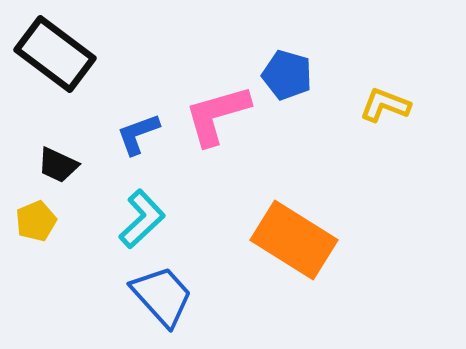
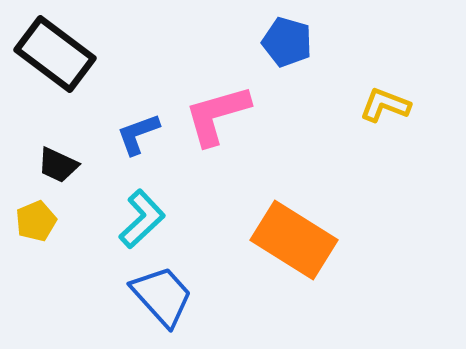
blue pentagon: moved 33 px up
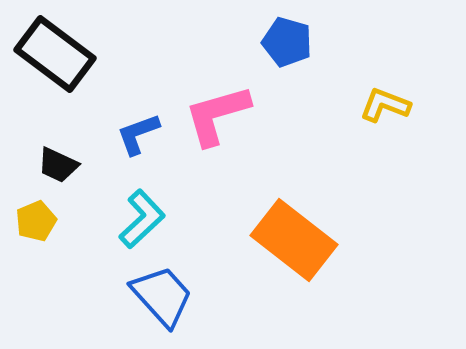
orange rectangle: rotated 6 degrees clockwise
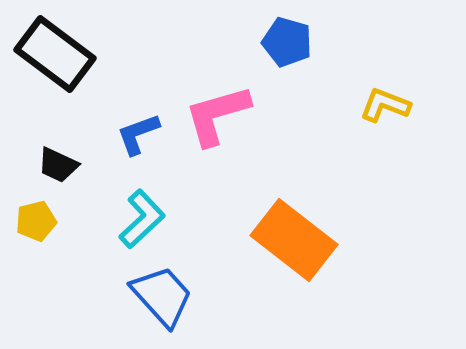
yellow pentagon: rotated 9 degrees clockwise
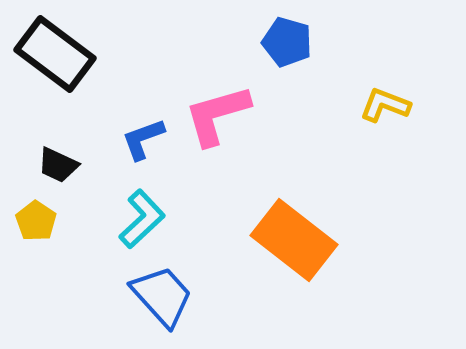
blue L-shape: moved 5 px right, 5 px down
yellow pentagon: rotated 24 degrees counterclockwise
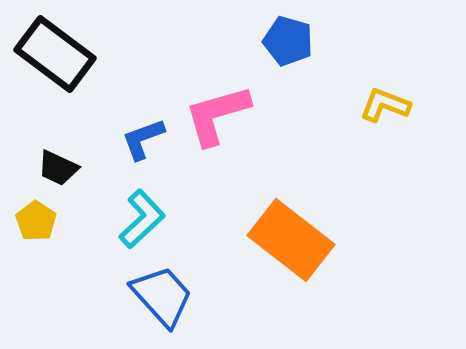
blue pentagon: moved 1 px right, 1 px up
black trapezoid: moved 3 px down
orange rectangle: moved 3 px left
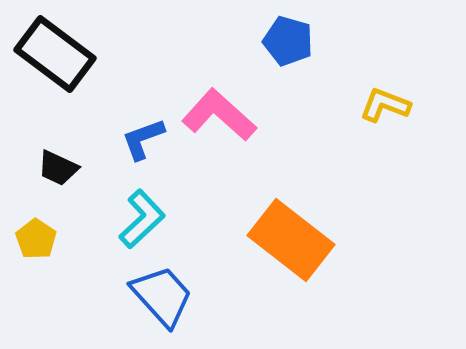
pink L-shape: moved 2 px right; rotated 58 degrees clockwise
yellow pentagon: moved 18 px down
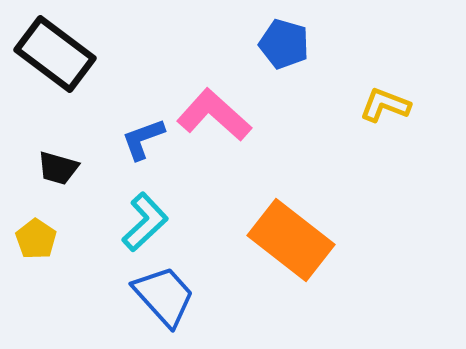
blue pentagon: moved 4 px left, 3 px down
pink L-shape: moved 5 px left
black trapezoid: rotated 9 degrees counterclockwise
cyan L-shape: moved 3 px right, 3 px down
blue trapezoid: moved 2 px right
